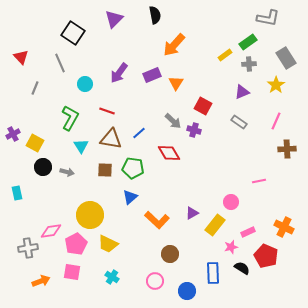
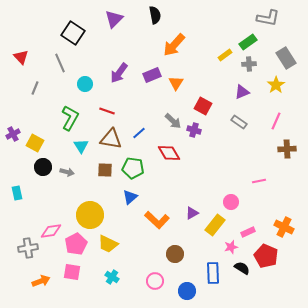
brown circle at (170, 254): moved 5 px right
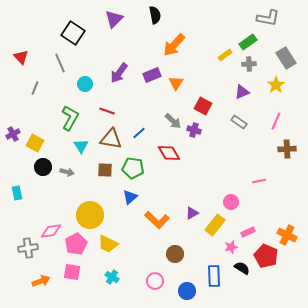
orange cross at (284, 227): moved 3 px right, 8 px down
blue rectangle at (213, 273): moved 1 px right, 3 px down
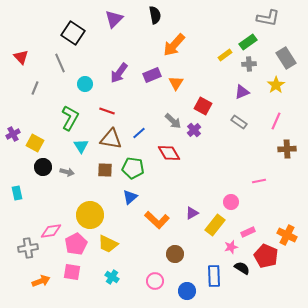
purple cross at (194, 130): rotated 32 degrees clockwise
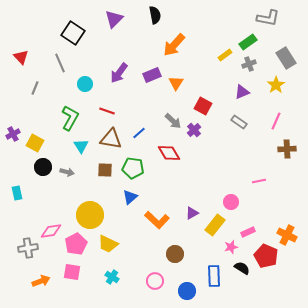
gray cross at (249, 64): rotated 16 degrees counterclockwise
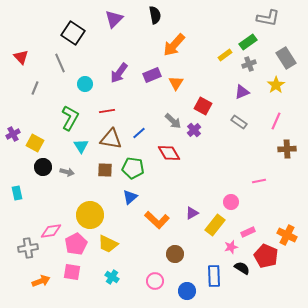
red line at (107, 111): rotated 28 degrees counterclockwise
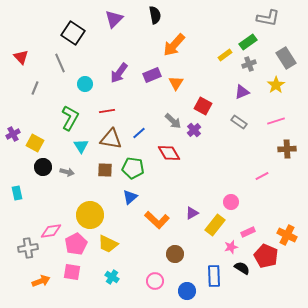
pink line at (276, 121): rotated 48 degrees clockwise
pink line at (259, 181): moved 3 px right, 5 px up; rotated 16 degrees counterclockwise
